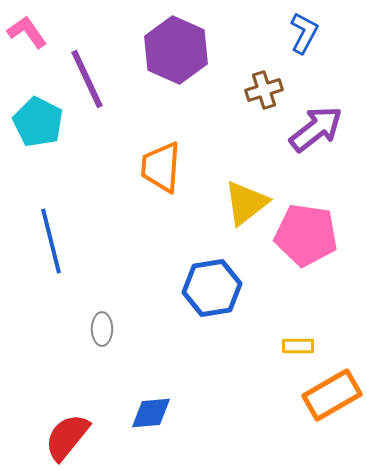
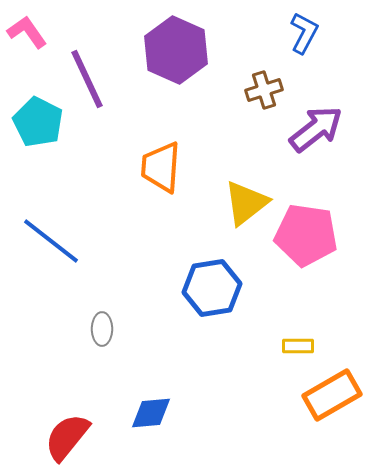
blue line: rotated 38 degrees counterclockwise
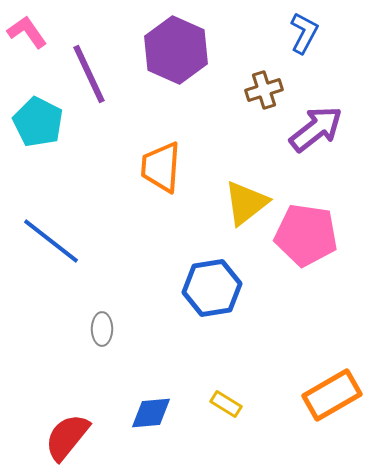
purple line: moved 2 px right, 5 px up
yellow rectangle: moved 72 px left, 58 px down; rotated 32 degrees clockwise
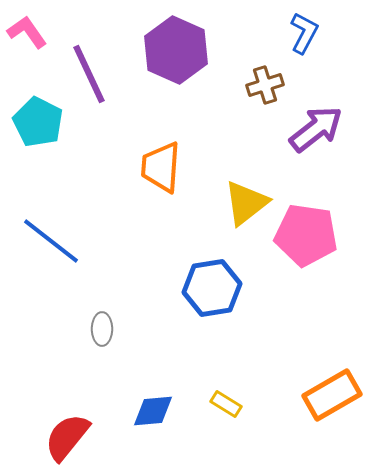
brown cross: moved 1 px right, 5 px up
blue diamond: moved 2 px right, 2 px up
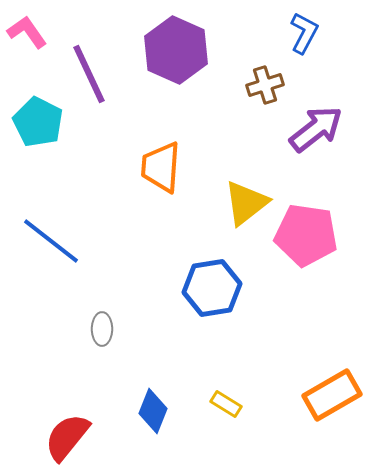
blue diamond: rotated 63 degrees counterclockwise
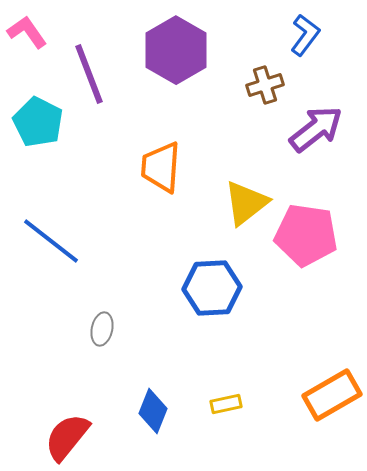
blue L-shape: moved 1 px right, 2 px down; rotated 9 degrees clockwise
purple hexagon: rotated 6 degrees clockwise
purple line: rotated 4 degrees clockwise
blue hexagon: rotated 6 degrees clockwise
gray ellipse: rotated 12 degrees clockwise
yellow rectangle: rotated 44 degrees counterclockwise
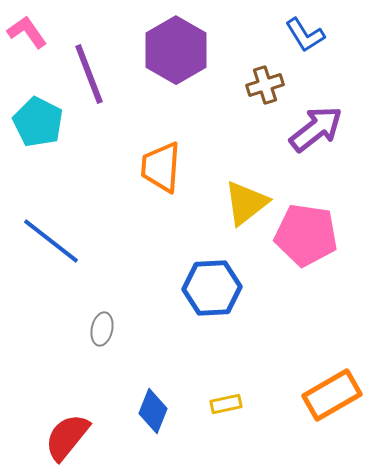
blue L-shape: rotated 111 degrees clockwise
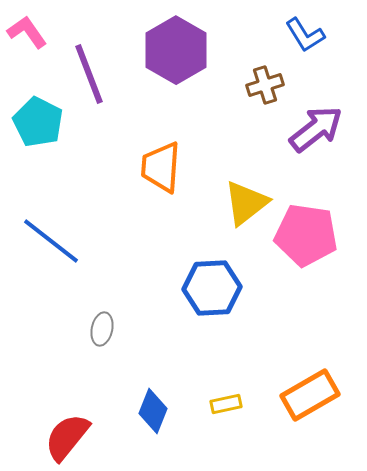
orange rectangle: moved 22 px left
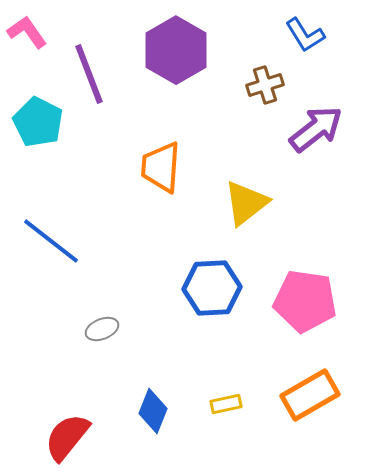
pink pentagon: moved 1 px left, 66 px down
gray ellipse: rotated 56 degrees clockwise
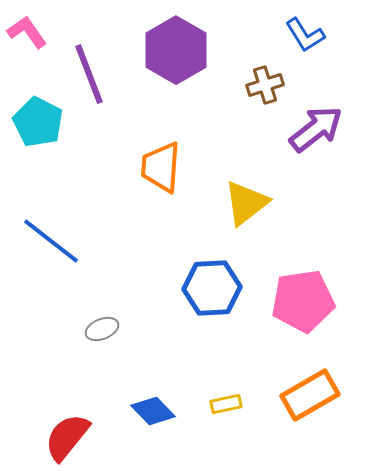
pink pentagon: moved 2 px left; rotated 16 degrees counterclockwise
blue diamond: rotated 66 degrees counterclockwise
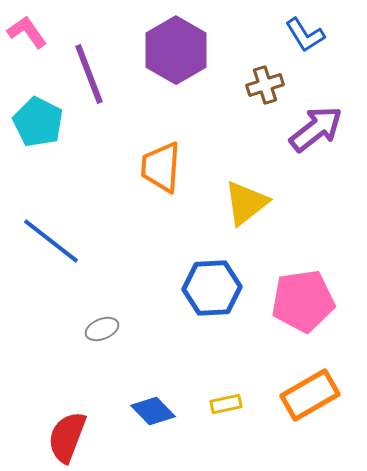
red semicircle: rotated 18 degrees counterclockwise
